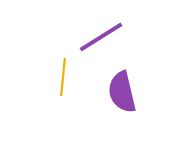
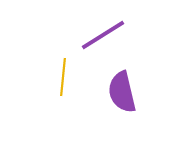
purple line: moved 2 px right, 2 px up
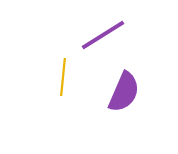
purple semicircle: moved 2 px right; rotated 144 degrees counterclockwise
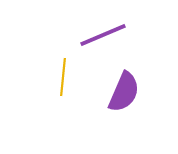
purple line: rotated 9 degrees clockwise
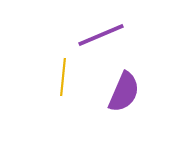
purple line: moved 2 px left
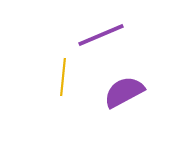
purple semicircle: rotated 141 degrees counterclockwise
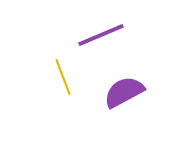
yellow line: rotated 27 degrees counterclockwise
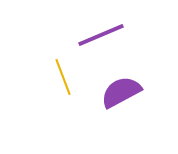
purple semicircle: moved 3 px left
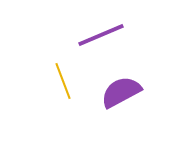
yellow line: moved 4 px down
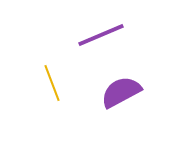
yellow line: moved 11 px left, 2 px down
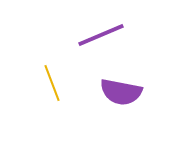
purple semicircle: rotated 141 degrees counterclockwise
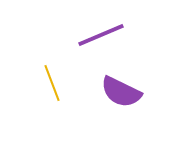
purple semicircle: rotated 15 degrees clockwise
